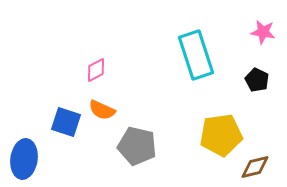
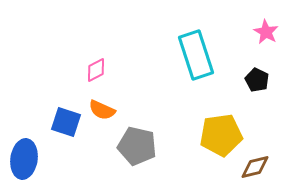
pink star: moved 3 px right; rotated 20 degrees clockwise
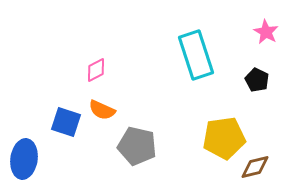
yellow pentagon: moved 3 px right, 3 px down
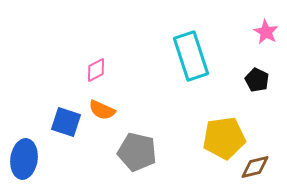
cyan rectangle: moved 5 px left, 1 px down
gray pentagon: moved 6 px down
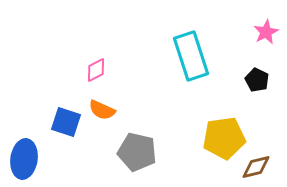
pink star: rotated 15 degrees clockwise
brown diamond: moved 1 px right
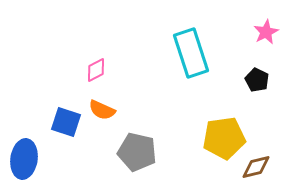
cyan rectangle: moved 3 px up
